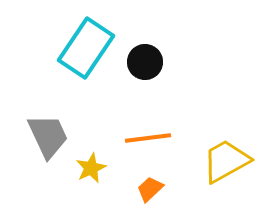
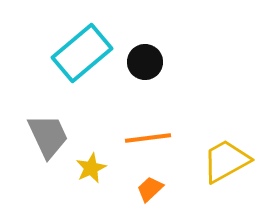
cyan rectangle: moved 4 px left, 5 px down; rotated 16 degrees clockwise
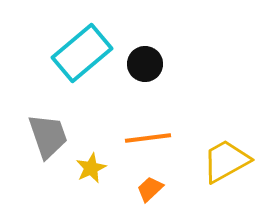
black circle: moved 2 px down
gray trapezoid: rotated 6 degrees clockwise
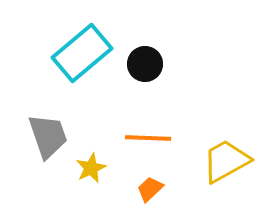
orange line: rotated 9 degrees clockwise
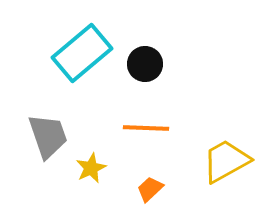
orange line: moved 2 px left, 10 px up
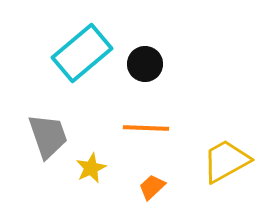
orange trapezoid: moved 2 px right, 2 px up
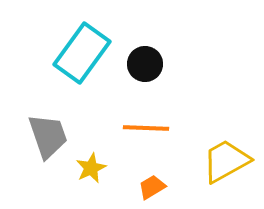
cyan rectangle: rotated 14 degrees counterclockwise
orange trapezoid: rotated 12 degrees clockwise
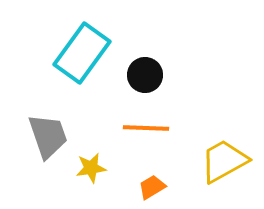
black circle: moved 11 px down
yellow trapezoid: moved 2 px left
yellow star: rotated 16 degrees clockwise
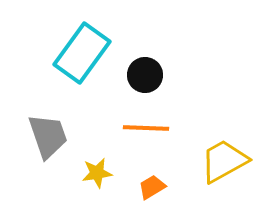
yellow star: moved 6 px right, 5 px down
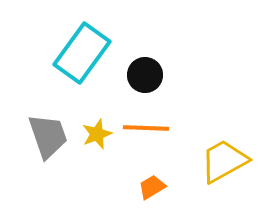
yellow star: moved 39 px up; rotated 12 degrees counterclockwise
